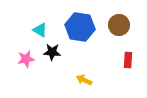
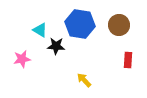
blue hexagon: moved 3 px up
black star: moved 4 px right, 6 px up
pink star: moved 4 px left
yellow arrow: rotated 21 degrees clockwise
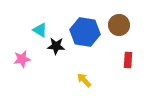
blue hexagon: moved 5 px right, 8 px down
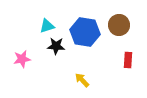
cyan triangle: moved 7 px right, 4 px up; rotated 49 degrees counterclockwise
yellow arrow: moved 2 px left
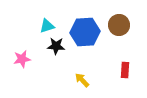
blue hexagon: rotated 12 degrees counterclockwise
red rectangle: moved 3 px left, 10 px down
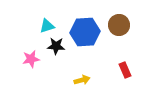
pink star: moved 9 px right
red rectangle: rotated 28 degrees counterclockwise
yellow arrow: rotated 119 degrees clockwise
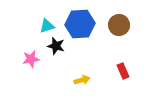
blue hexagon: moved 5 px left, 8 px up
black star: rotated 12 degrees clockwise
red rectangle: moved 2 px left, 1 px down
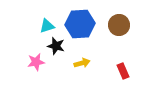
pink star: moved 5 px right, 3 px down
yellow arrow: moved 17 px up
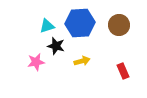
blue hexagon: moved 1 px up
yellow arrow: moved 2 px up
